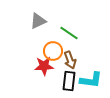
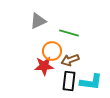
green line: rotated 18 degrees counterclockwise
orange circle: moved 1 px left
brown arrow: rotated 90 degrees clockwise
cyan L-shape: moved 2 px down
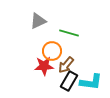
brown arrow: moved 4 px left, 5 px down; rotated 30 degrees counterclockwise
black rectangle: rotated 24 degrees clockwise
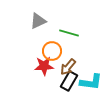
brown arrow: moved 2 px right, 2 px down
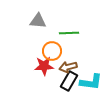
gray triangle: rotated 30 degrees clockwise
green line: rotated 18 degrees counterclockwise
brown arrow: rotated 36 degrees clockwise
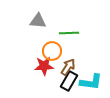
brown arrow: rotated 138 degrees clockwise
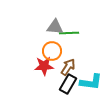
gray triangle: moved 17 px right, 6 px down
black rectangle: moved 1 px left, 3 px down
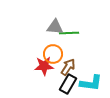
orange circle: moved 1 px right, 3 px down
cyan L-shape: moved 1 px down
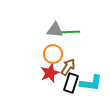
gray triangle: moved 3 px down
green line: moved 1 px right, 1 px up
red star: moved 6 px right, 7 px down; rotated 18 degrees counterclockwise
black rectangle: moved 3 px right, 1 px up; rotated 12 degrees counterclockwise
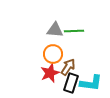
green line: moved 4 px right, 1 px up
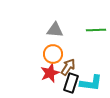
green line: moved 22 px right, 1 px up
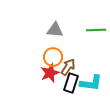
orange circle: moved 3 px down
